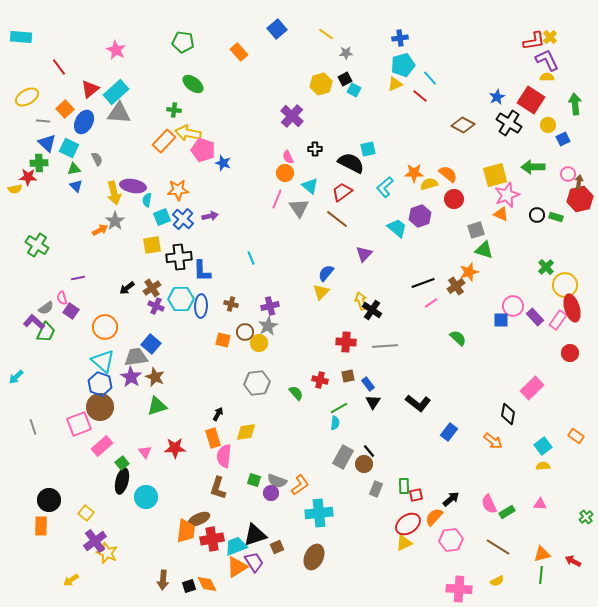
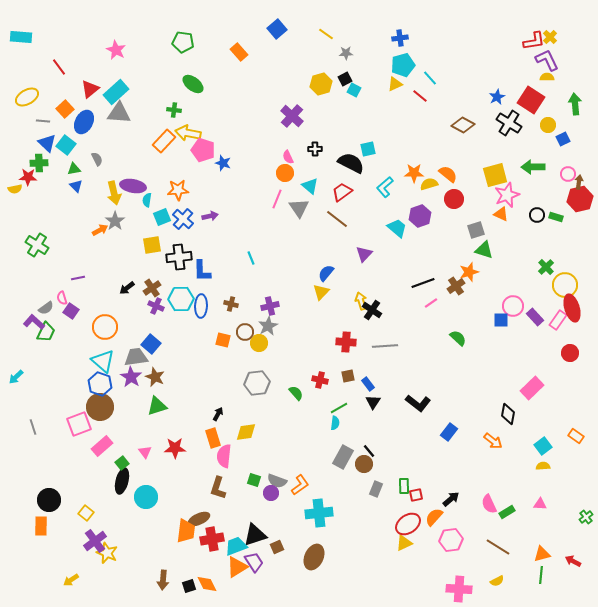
cyan square at (69, 148): moved 3 px left, 3 px up; rotated 12 degrees clockwise
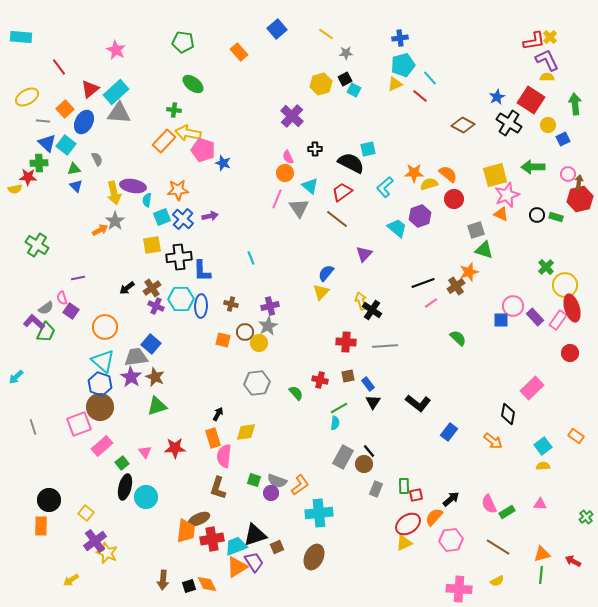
black ellipse at (122, 481): moved 3 px right, 6 px down
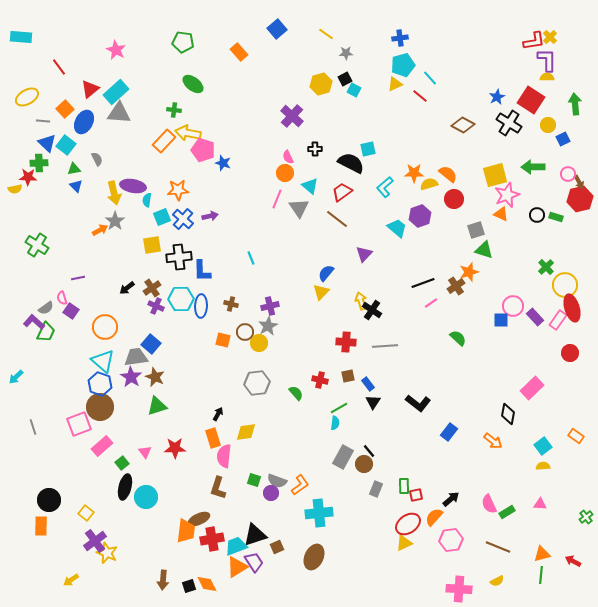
purple L-shape at (547, 60): rotated 25 degrees clockwise
brown arrow at (579, 182): rotated 144 degrees clockwise
brown line at (498, 547): rotated 10 degrees counterclockwise
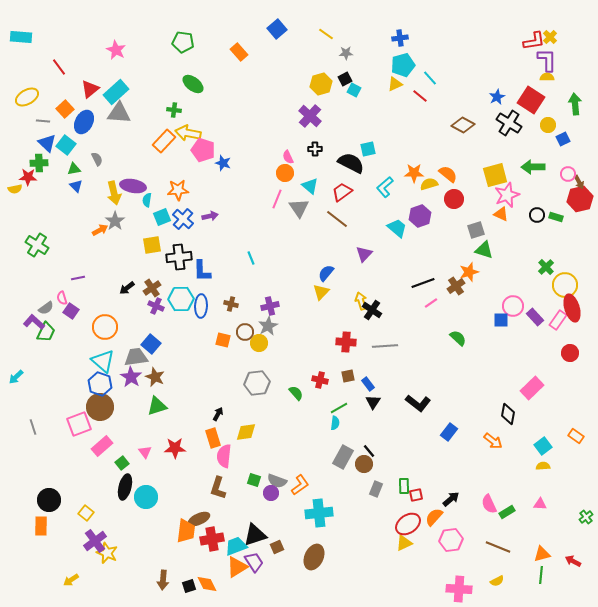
purple cross at (292, 116): moved 18 px right
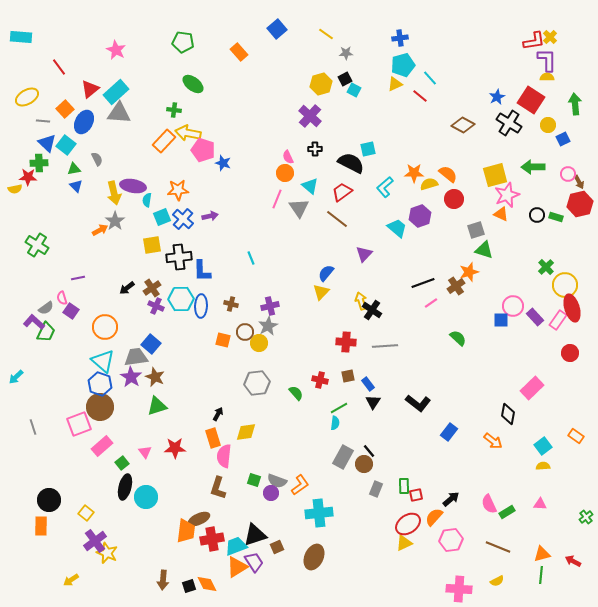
red hexagon at (580, 199): moved 5 px down
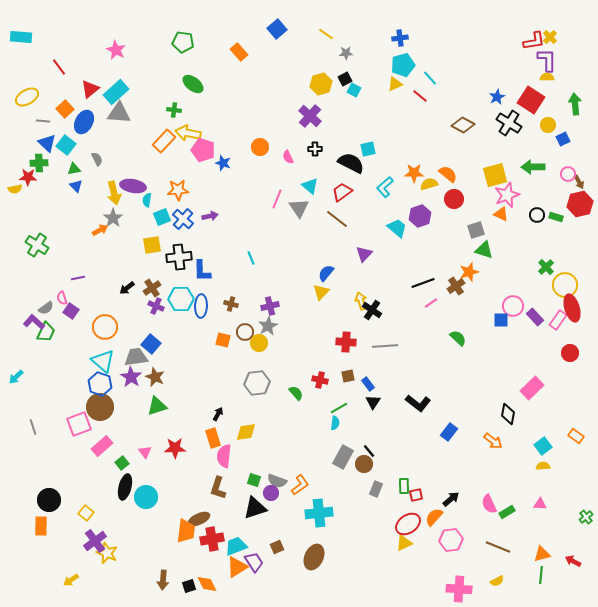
orange circle at (285, 173): moved 25 px left, 26 px up
gray star at (115, 221): moved 2 px left, 3 px up
black triangle at (255, 535): moved 27 px up
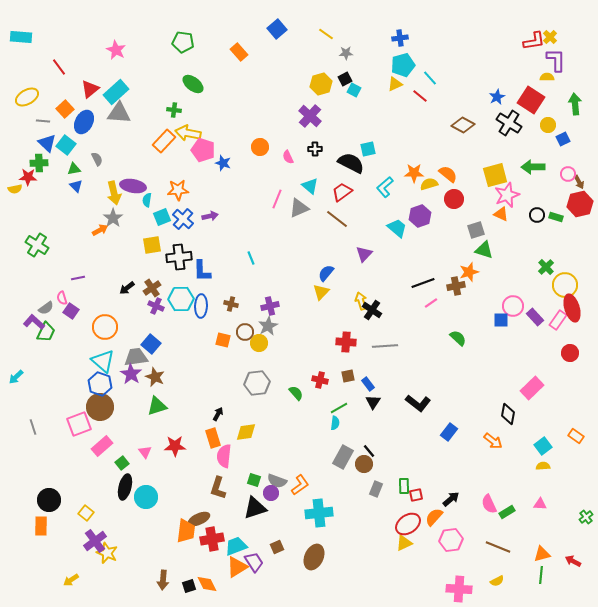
purple L-shape at (547, 60): moved 9 px right
gray triangle at (299, 208): rotated 40 degrees clockwise
brown cross at (456, 286): rotated 24 degrees clockwise
purple star at (131, 377): moved 3 px up
red star at (175, 448): moved 2 px up
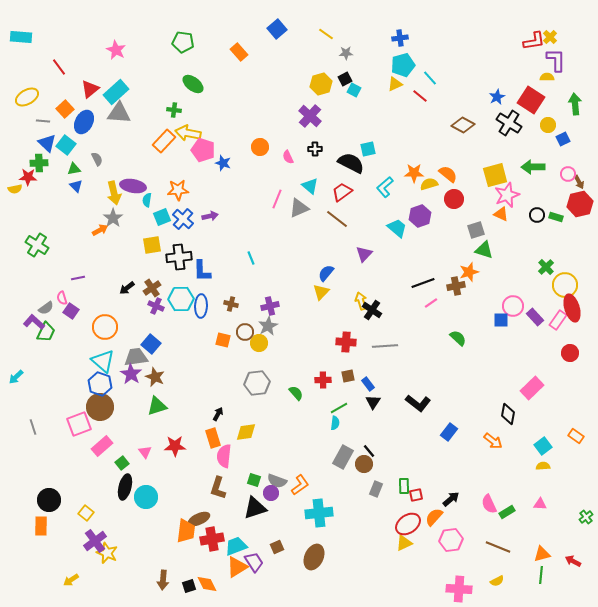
red cross at (320, 380): moved 3 px right; rotated 14 degrees counterclockwise
